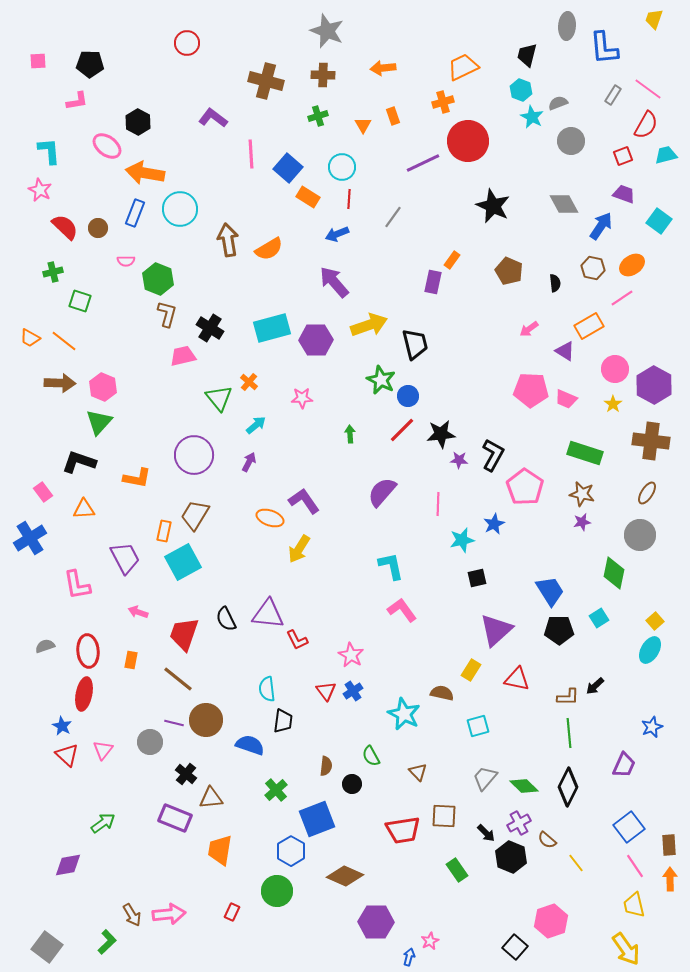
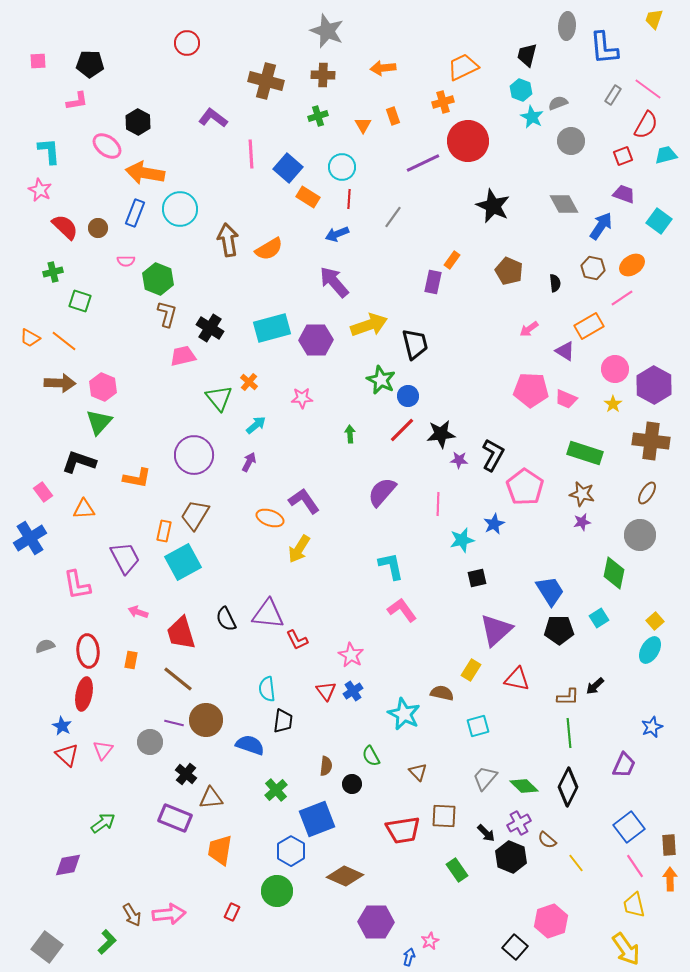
red trapezoid at (184, 634): moved 3 px left, 1 px up; rotated 36 degrees counterclockwise
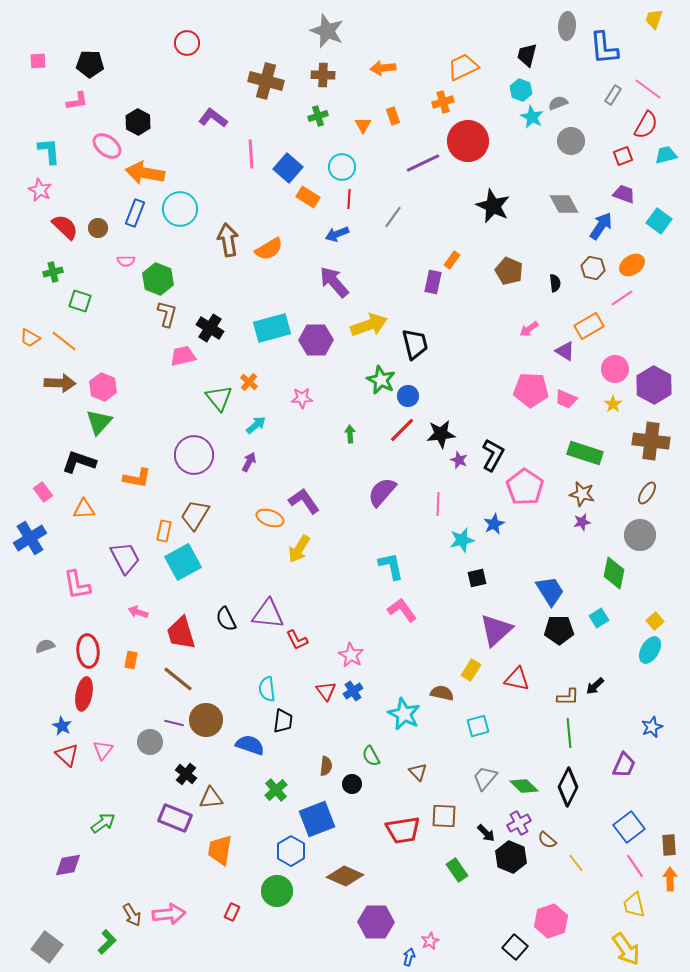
purple star at (459, 460): rotated 18 degrees clockwise
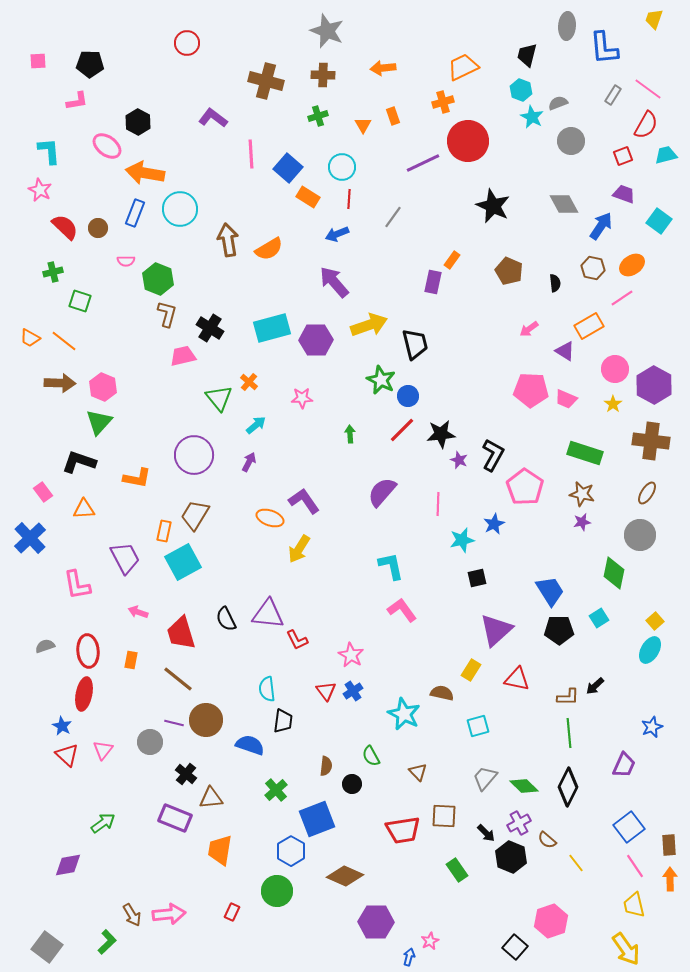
blue cross at (30, 538): rotated 12 degrees counterclockwise
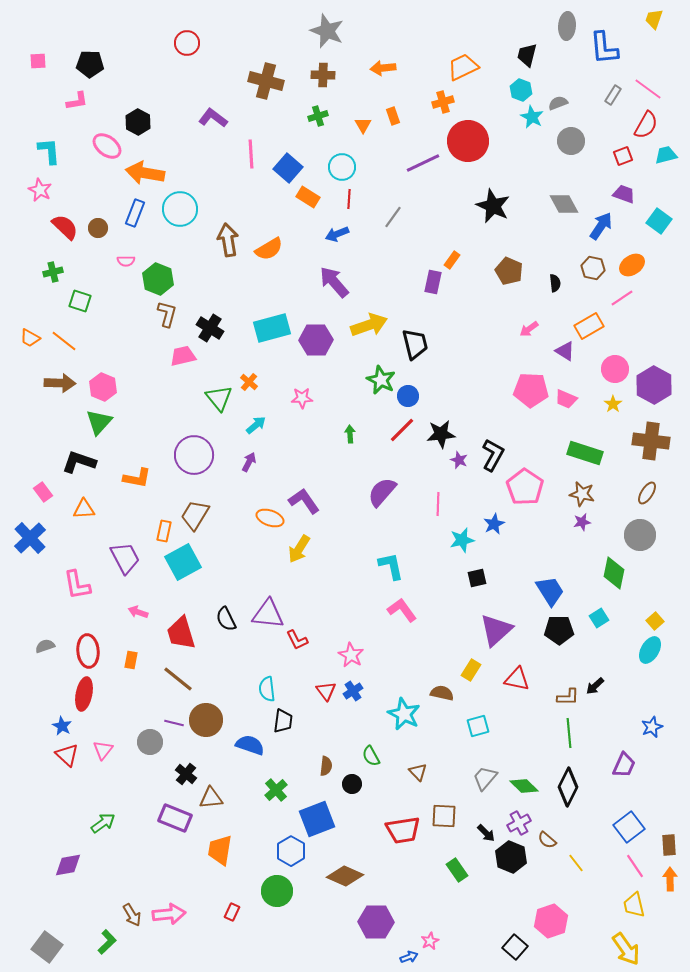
blue arrow at (409, 957): rotated 54 degrees clockwise
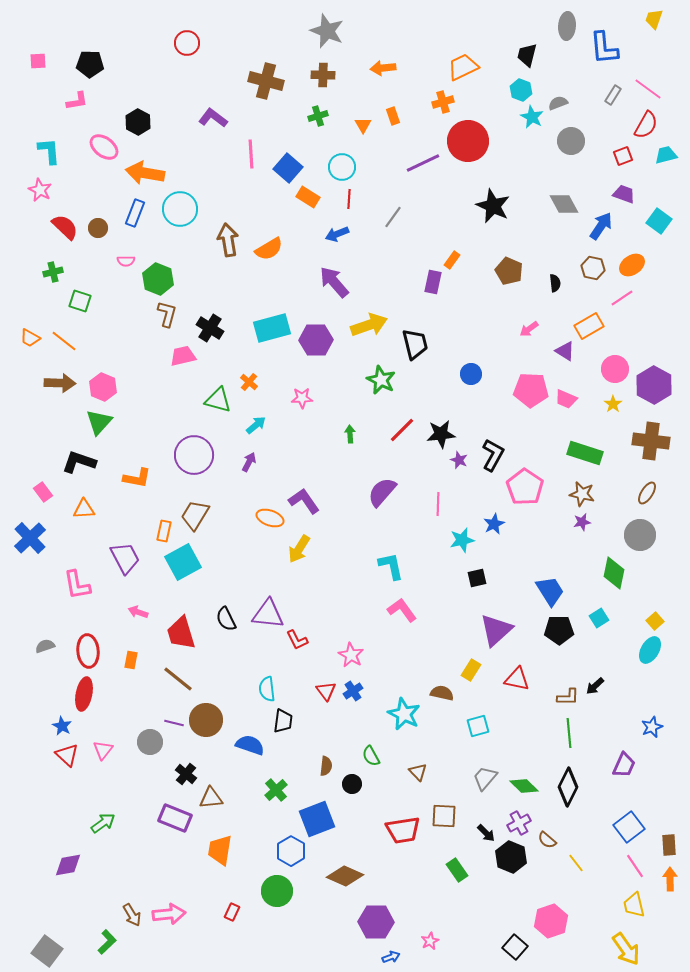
pink ellipse at (107, 146): moved 3 px left, 1 px down
blue circle at (408, 396): moved 63 px right, 22 px up
green triangle at (219, 398): moved 1 px left, 2 px down; rotated 36 degrees counterclockwise
gray square at (47, 947): moved 4 px down
blue arrow at (409, 957): moved 18 px left
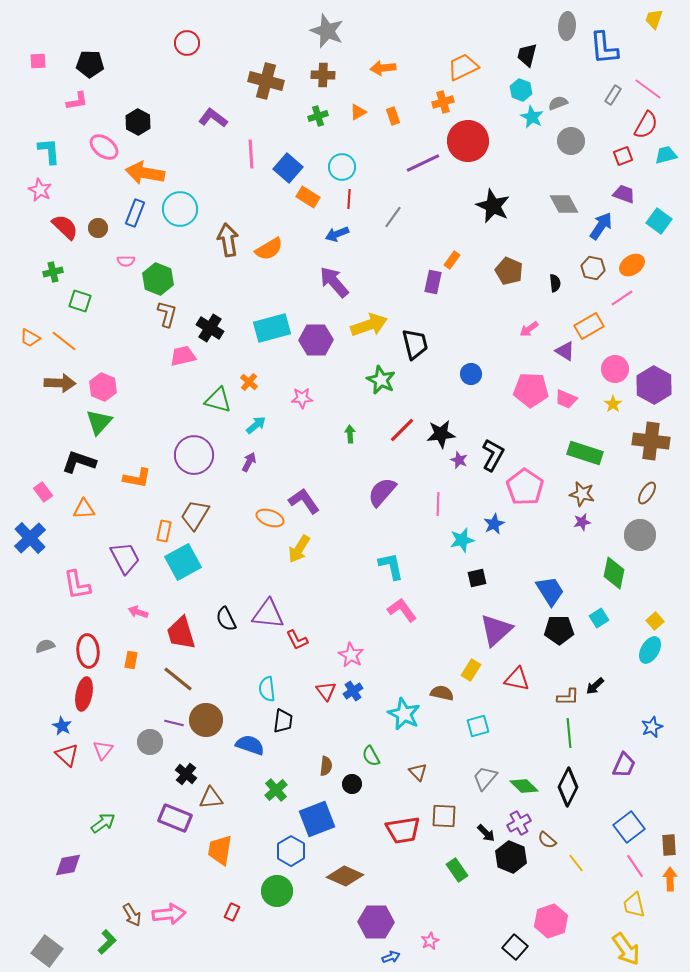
orange triangle at (363, 125): moved 5 px left, 13 px up; rotated 30 degrees clockwise
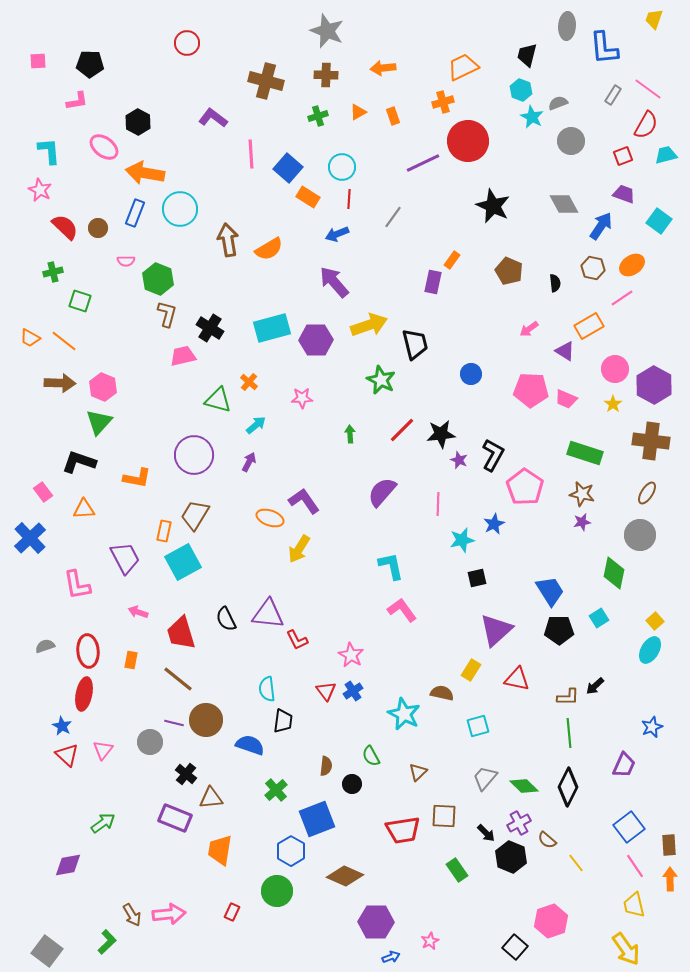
brown cross at (323, 75): moved 3 px right
brown triangle at (418, 772): rotated 30 degrees clockwise
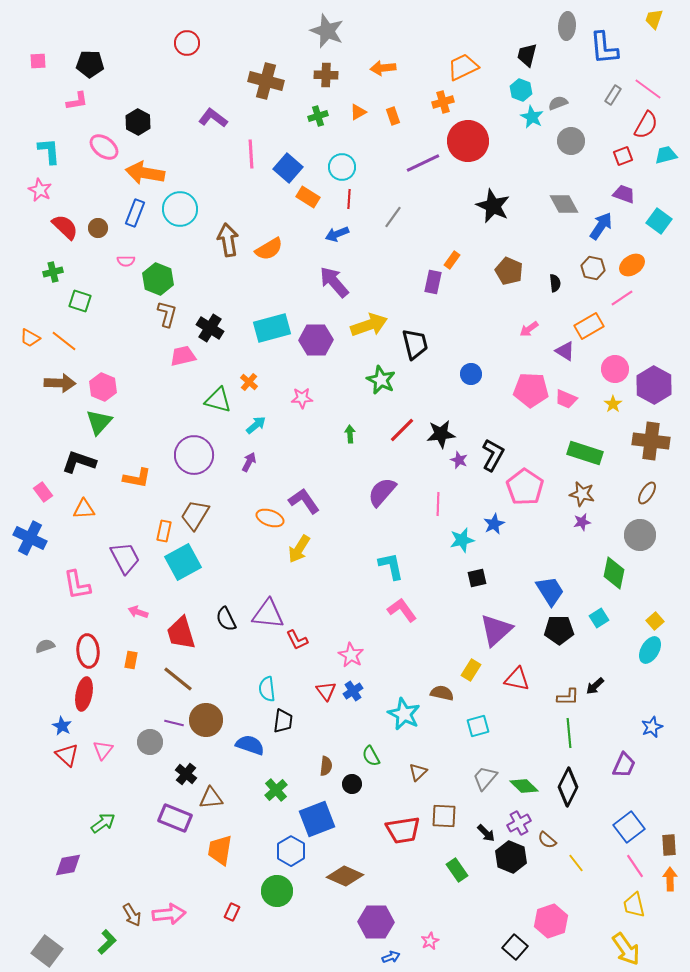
blue cross at (30, 538): rotated 20 degrees counterclockwise
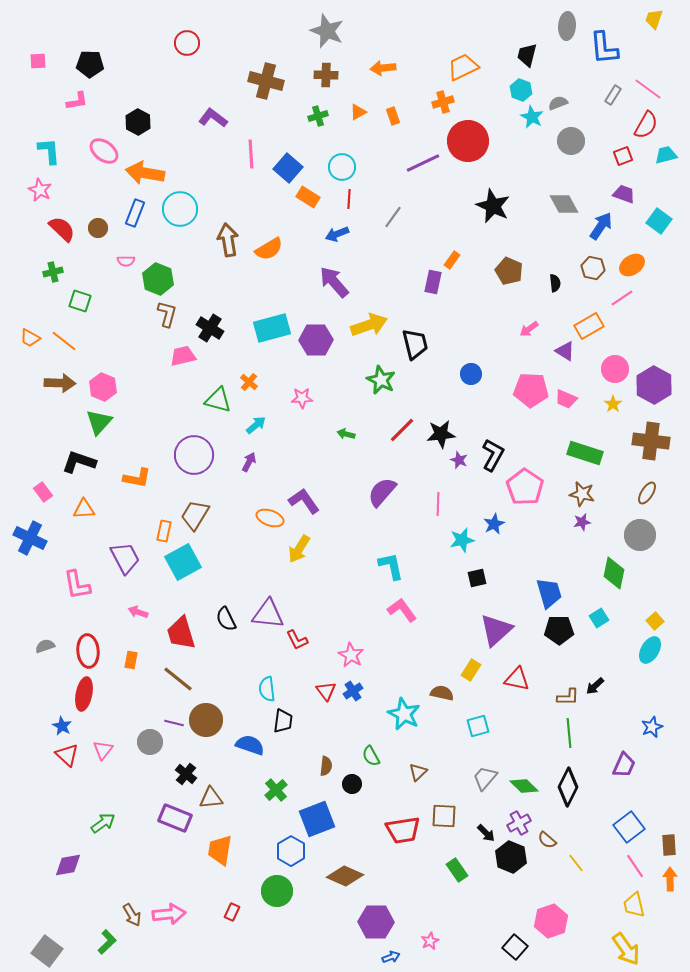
pink ellipse at (104, 147): moved 4 px down
red semicircle at (65, 227): moved 3 px left, 2 px down
green arrow at (350, 434): moved 4 px left; rotated 72 degrees counterclockwise
blue trapezoid at (550, 591): moved 1 px left, 2 px down; rotated 16 degrees clockwise
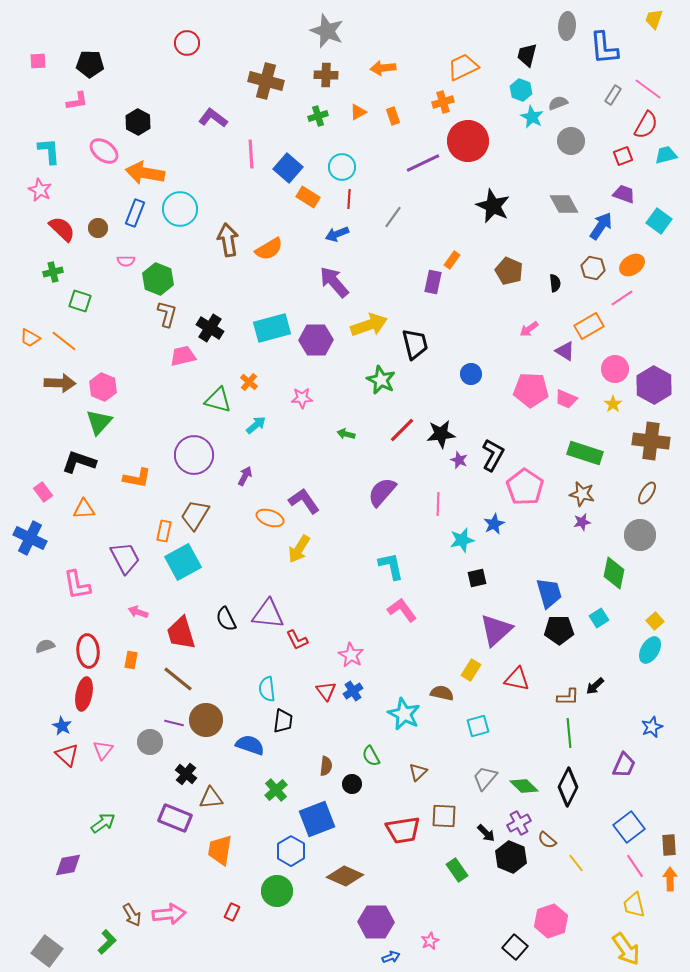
purple arrow at (249, 462): moved 4 px left, 14 px down
